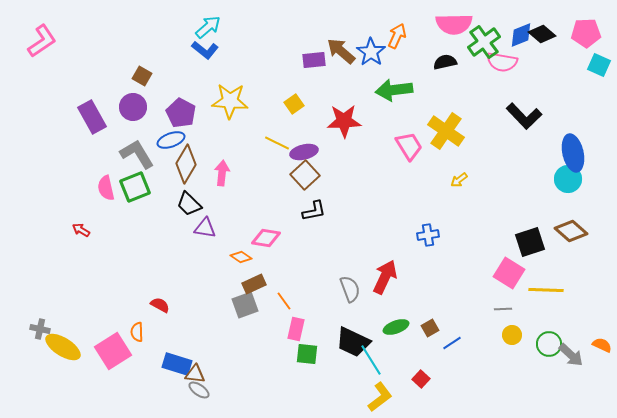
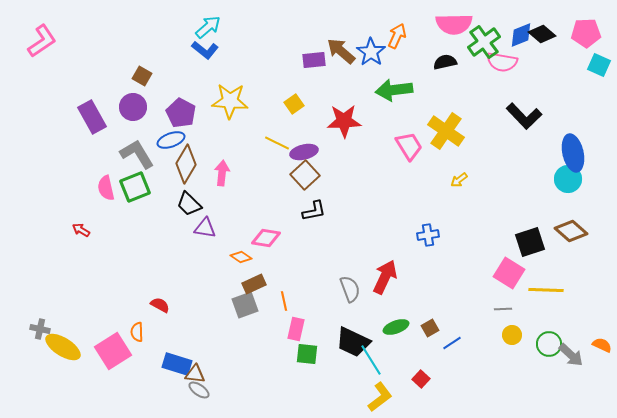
orange line at (284, 301): rotated 24 degrees clockwise
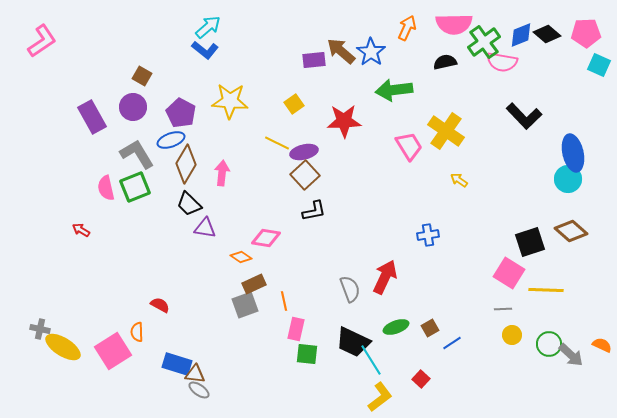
black diamond at (542, 34): moved 5 px right
orange arrow at (397, 36): moved 10 px right, 8 px up
yellow arrow at (459, 180): rotated 72 degrees clockwise
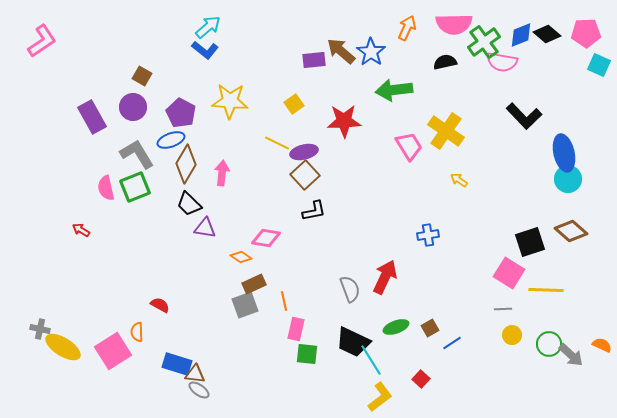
blue ellipse at (573, 153): moved 9 px left
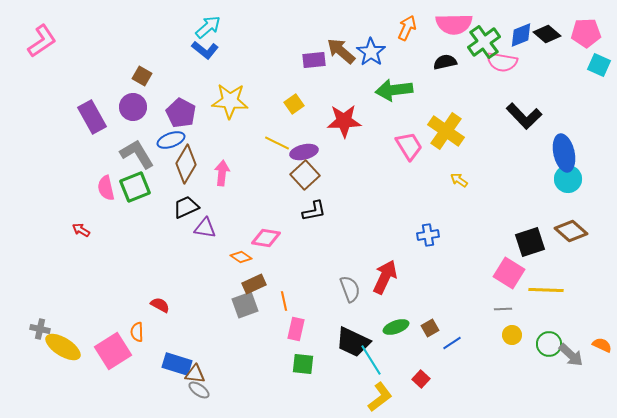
black trapezoid at (189, 204): moved 3 px left, 3 px down; rotated 112 degrees clockwise
green square at (307, 354): moved 4 px left, 10 px down
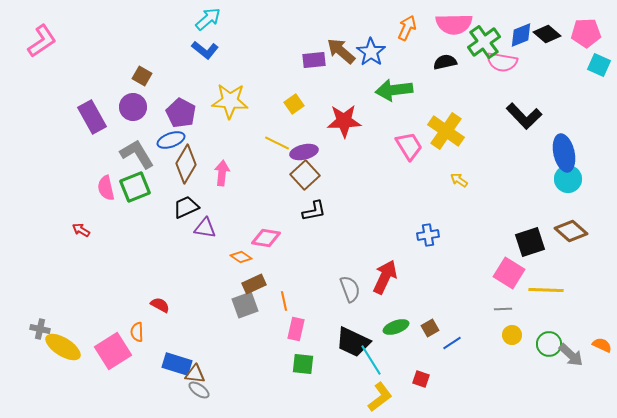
cyan arrow at (208, 27): moved 8 px up
red square at (421, 379): rotated 24 degrees counterclockwise
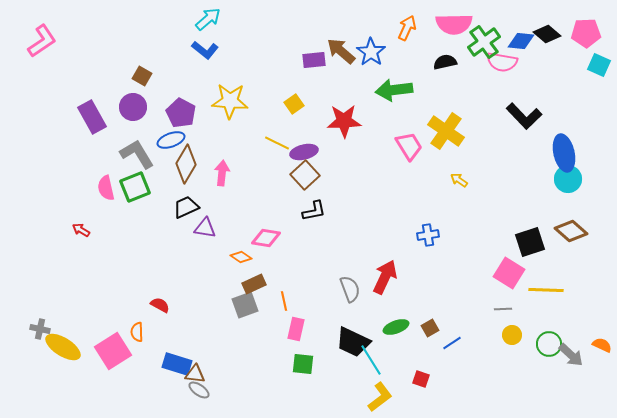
blue diamond at (521, 35): moved 6 px down; rotated 28 degrees clockwise
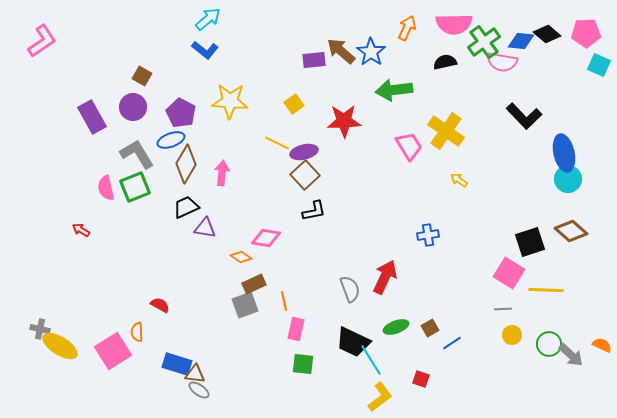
yellow ellipse at (63, 347): moved 3 px left, 1 px up
